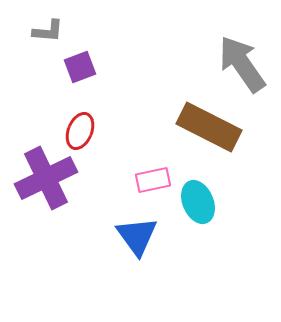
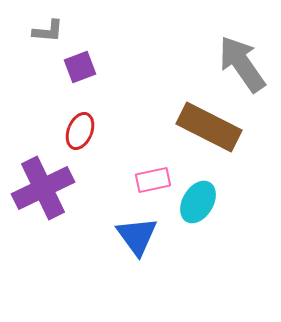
purple cross: moved 3 px left, 10 px down
cyan ellipse: rotated 54 degrees clockwise
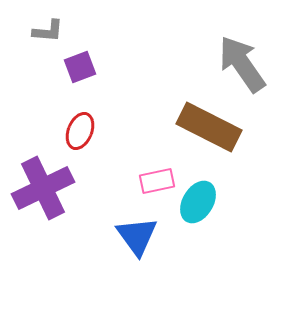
pink rectangle: moved 4 px right, 1 px down
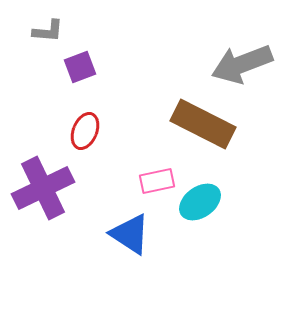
gray arrow: rotated 76 degrees counterclockwise
brown rectangle: moved 6 px left, 3 px up
red ellipse: moved 5 px right
cyan ellipse: moved 2 px right; rotated 24 degrees clockwise
blue triangle: moved 7 px left, 2 px up; rotated 21 degrees counterclockwise
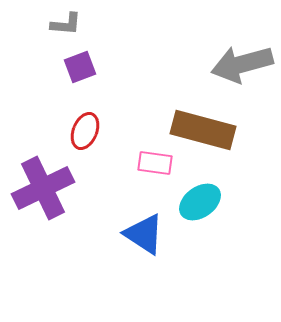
gray L-shape: moved 18 px right, 7 px up
gray arrow: rotated 6 degrees clockwise
brown rectangle: moved 6 px down; rotated 12 degrees counterclockwise
pink rectangle: moved 2 px left, 18 px up; rotated 20 degrees clockwise
blue triangle: moved 14 px right
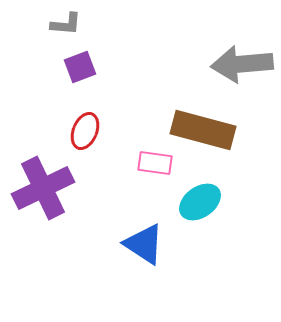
gray arrow: rotated 10 degrees clockwise
blue triangle: moved 10 px down
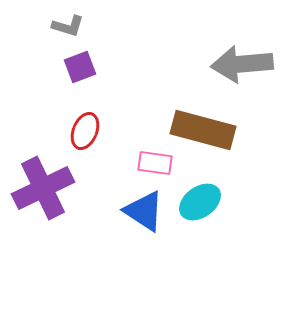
gray L-shape: moved 2 px right, 2 px down; rotated 12 degrees clockwise
blue triangle: moved 33 px up
